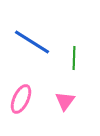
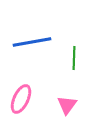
blue line: rotated 42 degrees counterclockwise
pink triangle: moved 2 px right, 4 px down
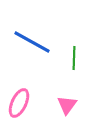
blue line: rotated 39 degrees clockwise
pink ellipse: moved 2 px left, 4 px down
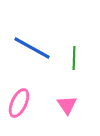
blue line: moved 6 px down
pink triangle: rotated 10 degrees counterclockwise
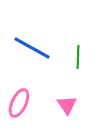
green line: moved 4 px right, 1 px up
